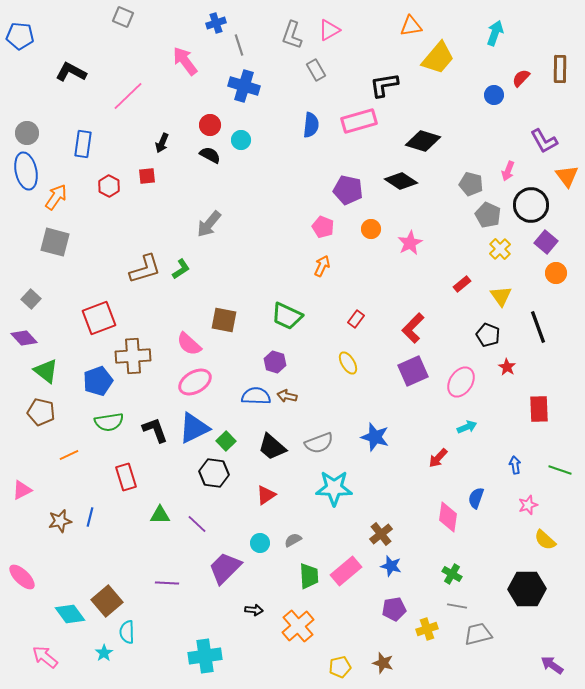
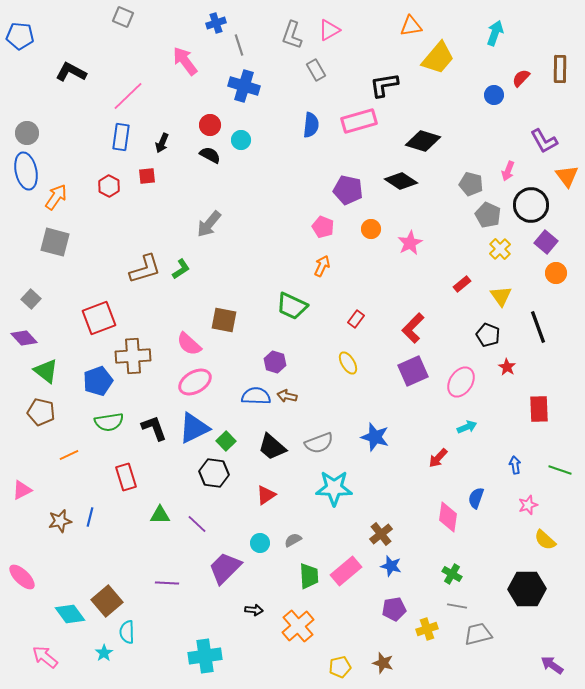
blue rectangle at (83, 144): moved 38 px right, 7 px up
green trapezoid at (287, 316): moved 5 px right, 10 px up
black L-shape at (155, 430): moved 1 px left, 2 px up
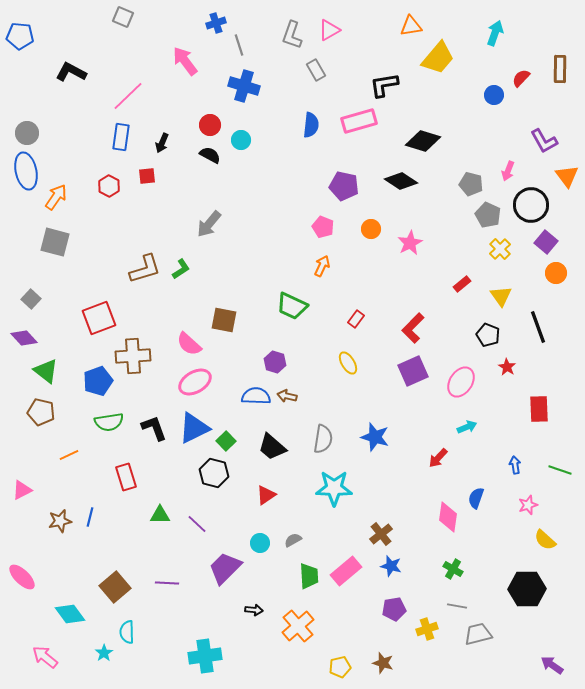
purple pentagon at (348, 190): moved 4 px left, 4 px up
gray semicircle at (319, 443): moved 4 px right, 4 px up; rotated 60 degrees counterclockwise
black hexagon at (214, 473): rotated 8 degrees clockwise
green cross at (452, 574): moved 1 px right, 5 px up
brown square at (107, 601): moved 8 px right, 14 px up
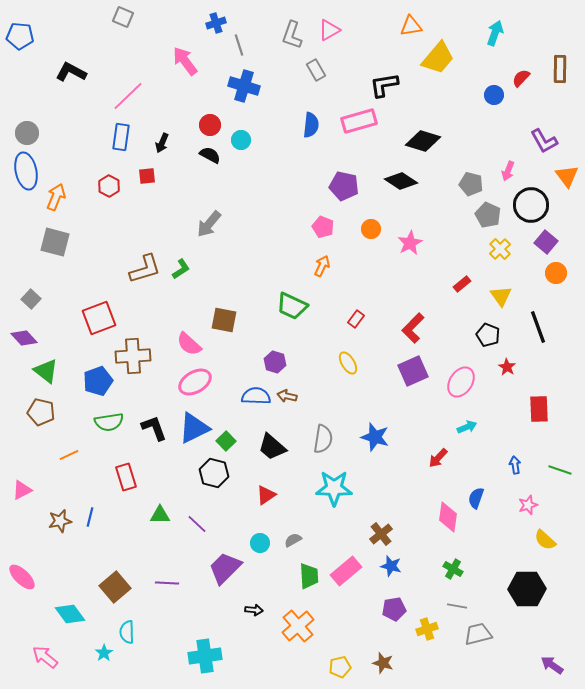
orange arrow at (56, 197): rotated 12 degrees counterclockwise
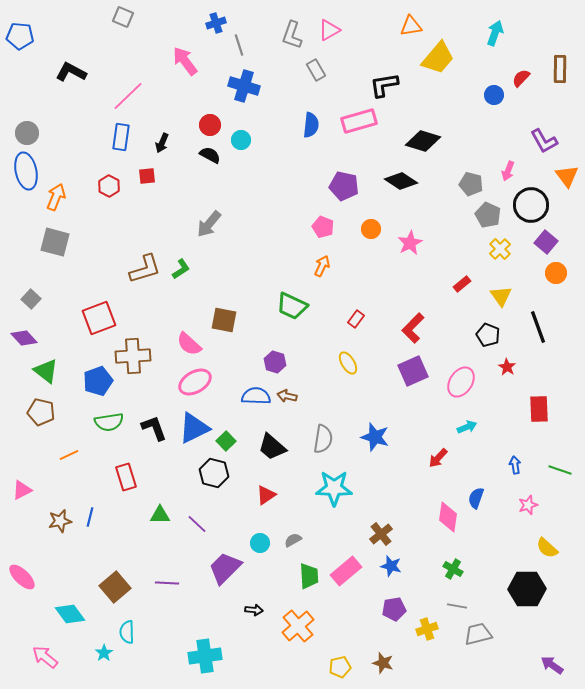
yellow semicircle at (545, 540): moved 2 px right, 8 px down
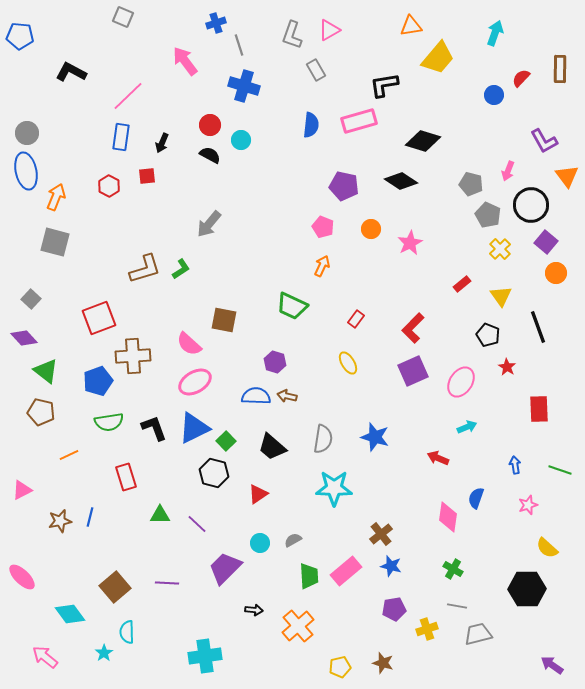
red arrow at (438, 458): rotated 70 degrees clockwise
red triangle at (266, 495): moved 8 px left, 1 px up
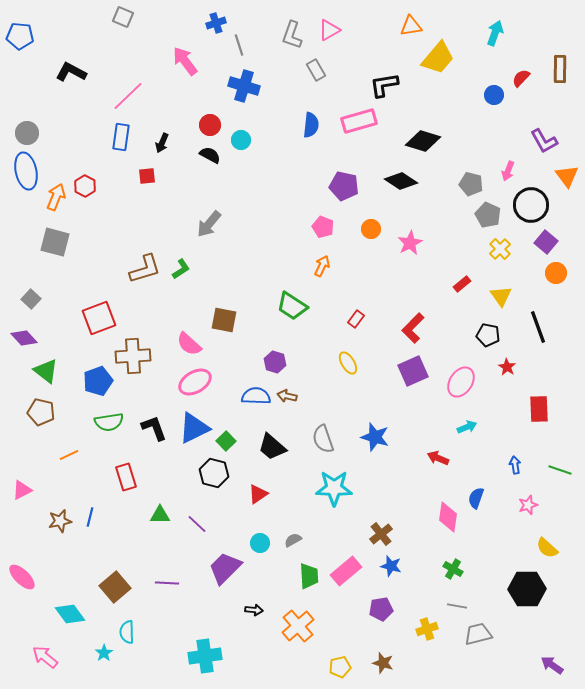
red hexagon at (109, 186): moved 24 px left
green trapezoid at (292, 306): rotated 8 degrees clockwise
black pentagon at (488, 335): rotated 10 degrees counterclockwise
gray semicircle at (323, 439): rotated 152 degrees clockwise
purple pentagon at (394, 609): moved 13 px left
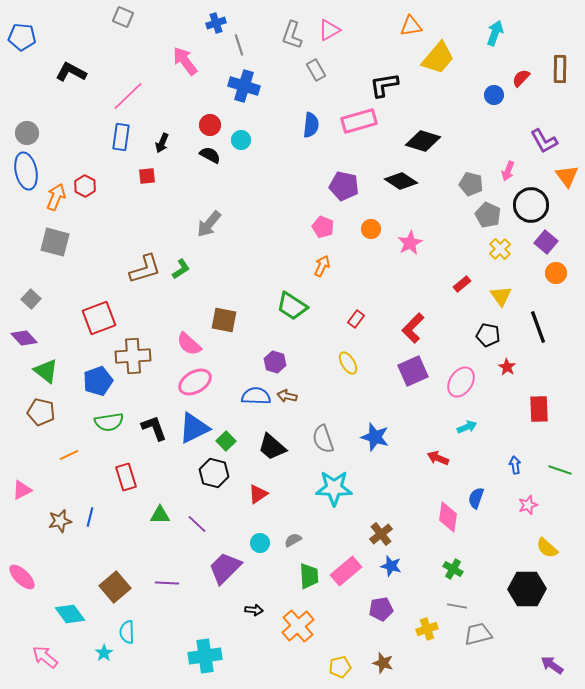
blue pentagon at (20, 36): moved 2 px right, 1 px down
